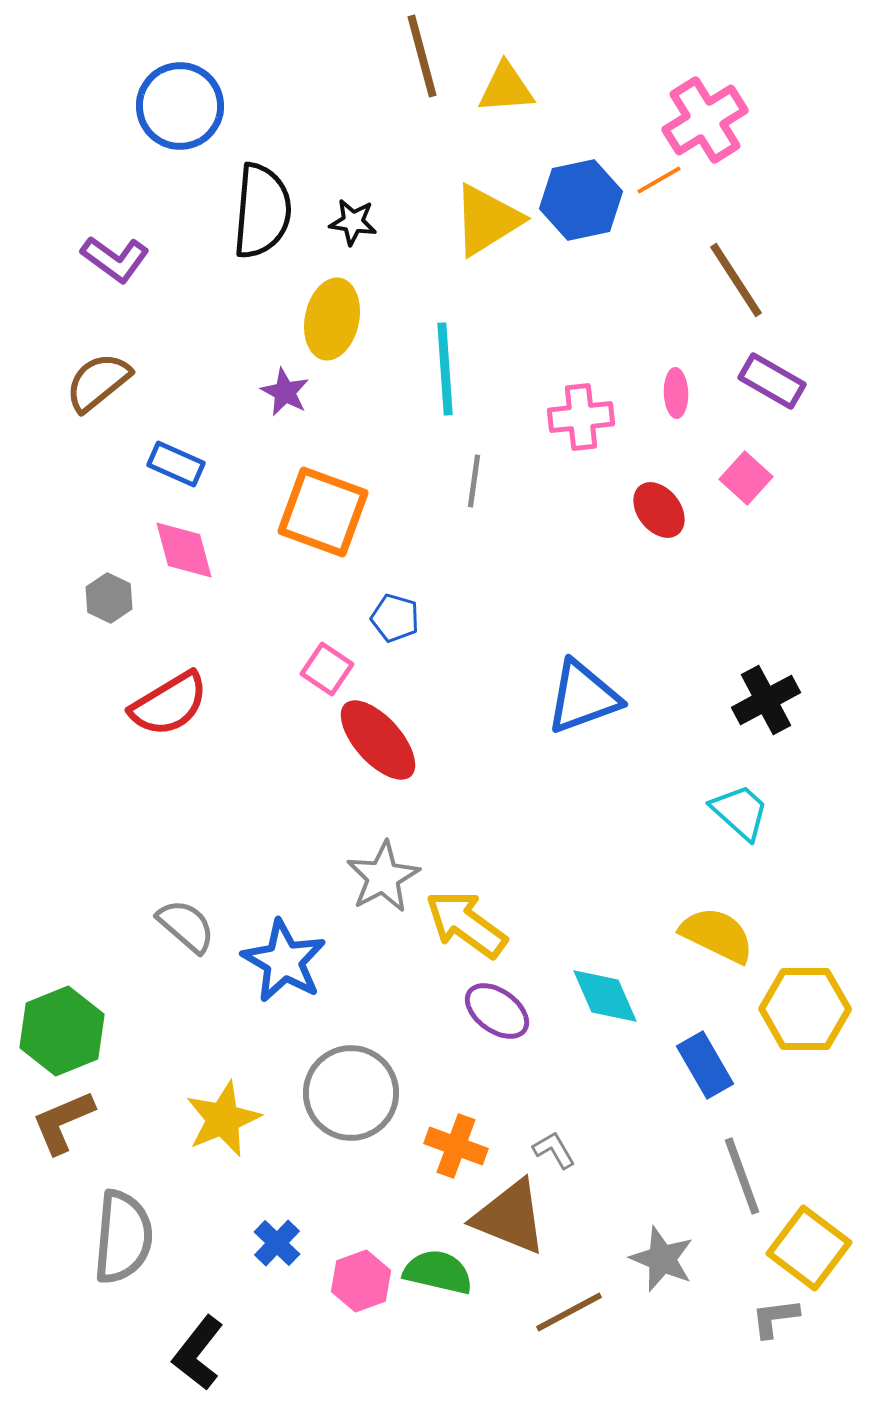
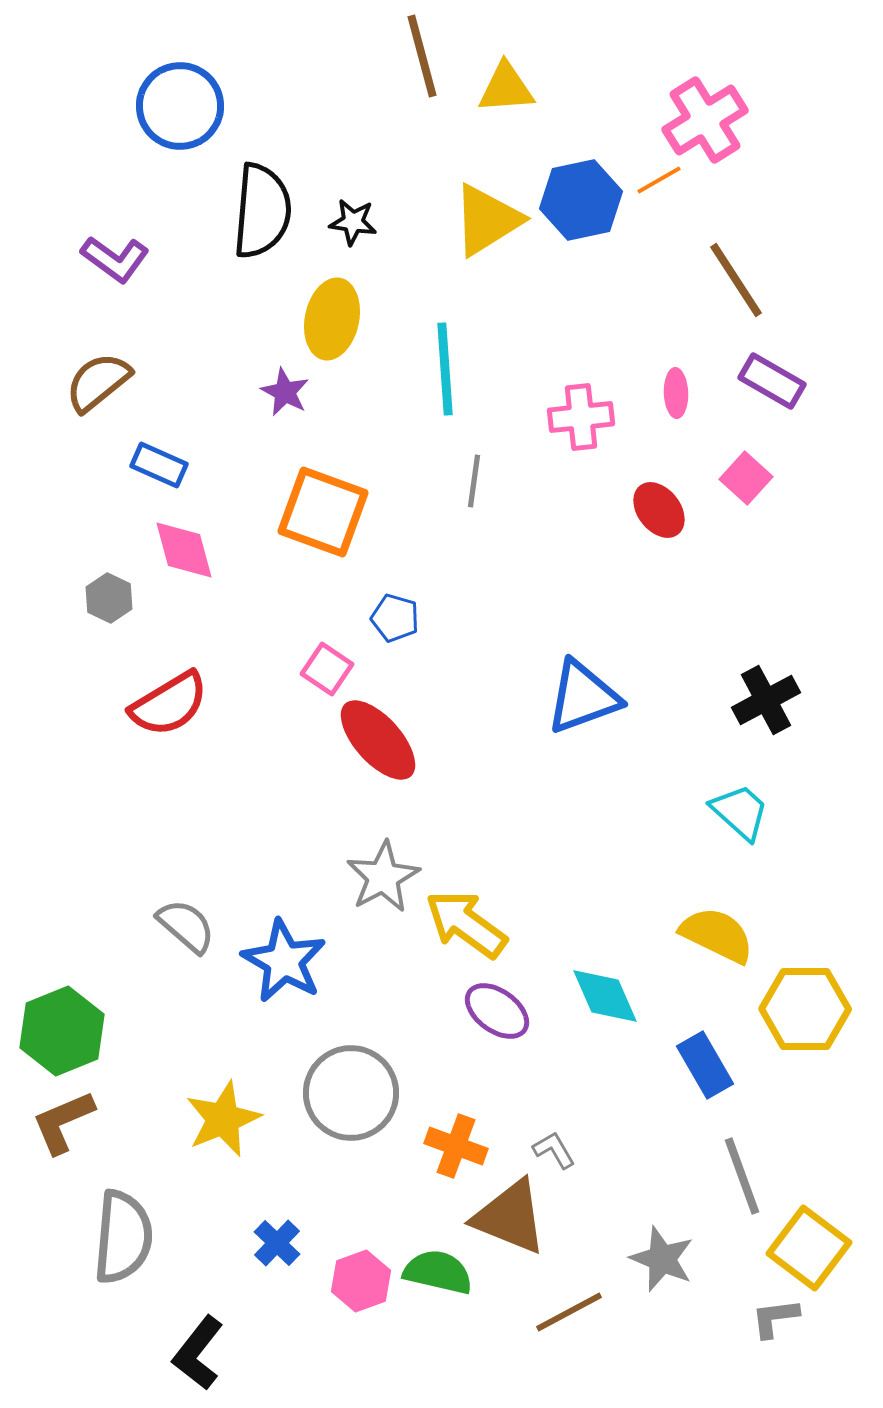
blue rectangle at (176, 464): moved 17 px left, 1 px down
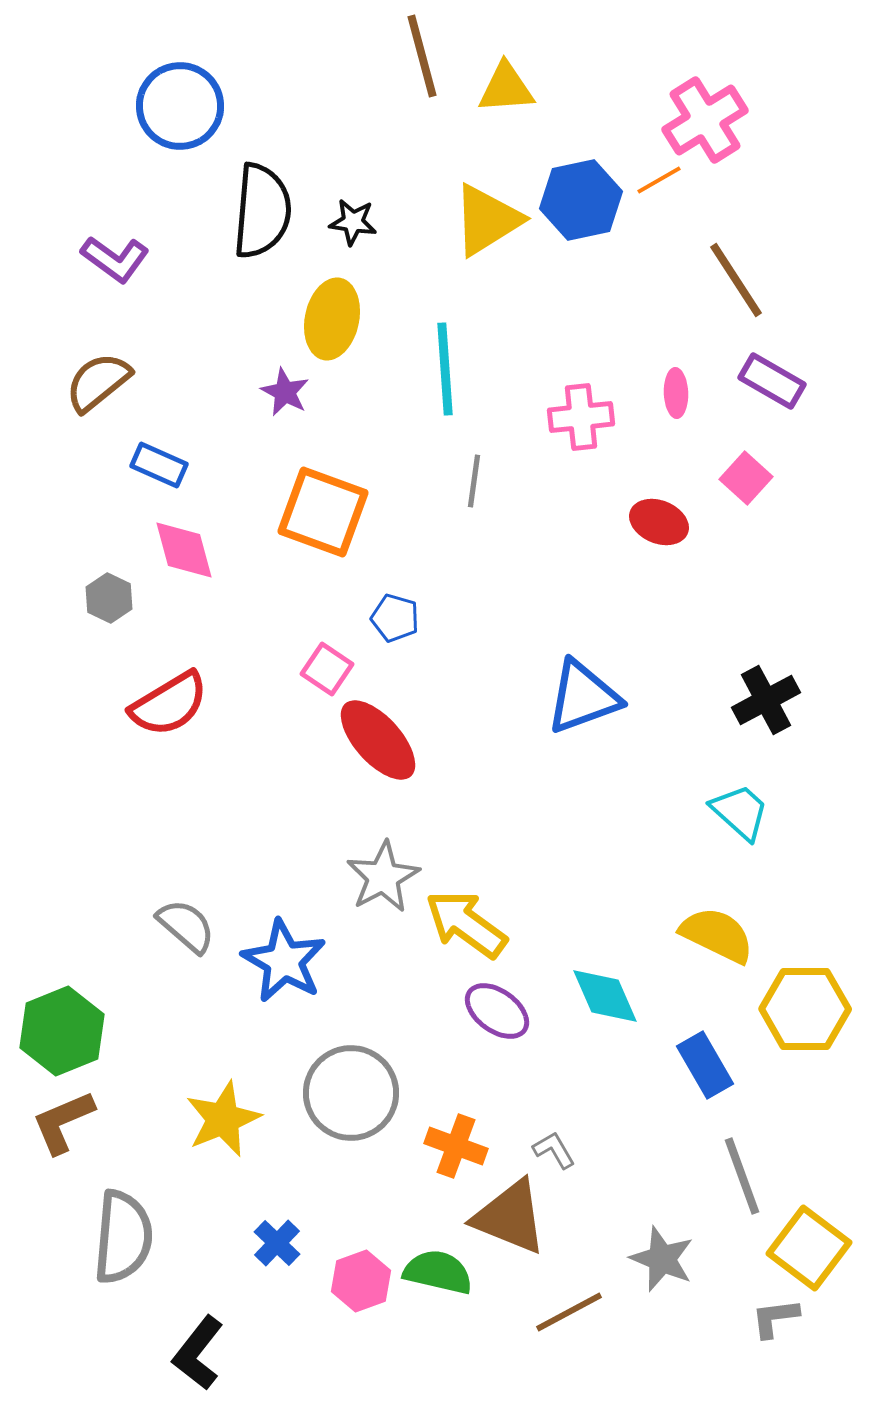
red ellipse at (659, 510): moved 12 px down; rotated 30 degrees counterclockwise
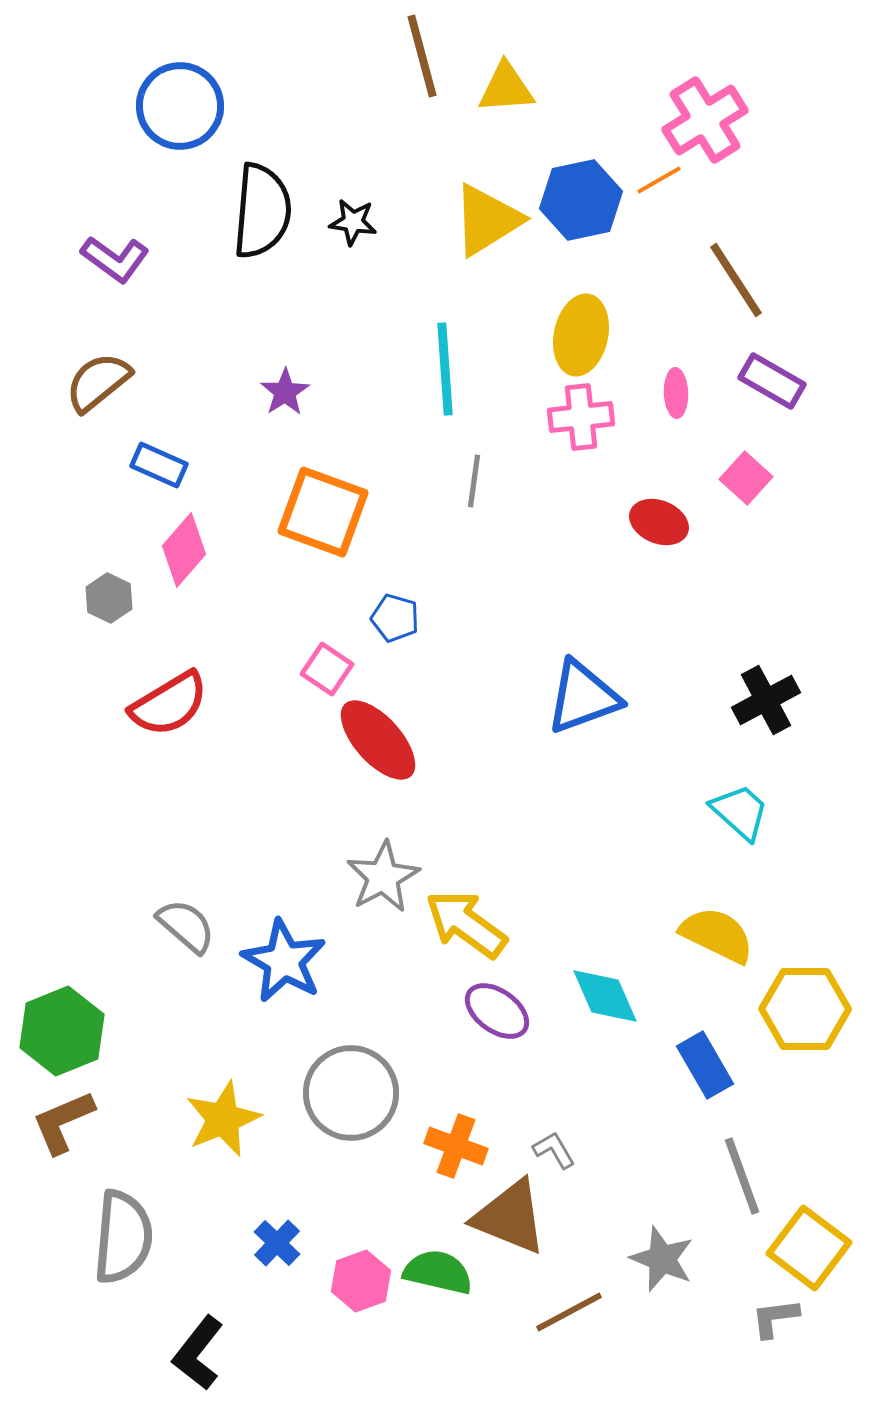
yellow ellipse at (332, 319): moved 249 px right, 16 px down
purple star at (285, 392): rotated 12 degrees clockwise
pink diamond at (184, 550): rotated 56 degrees clockwise
